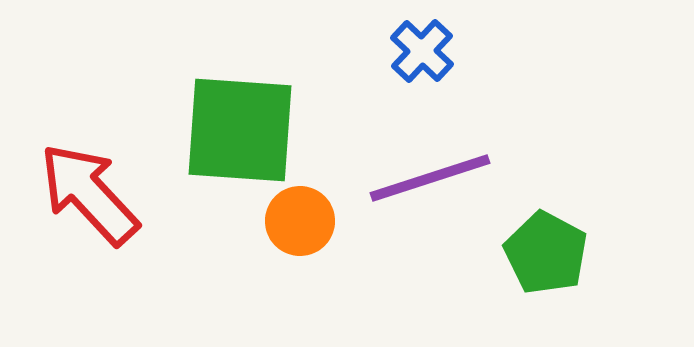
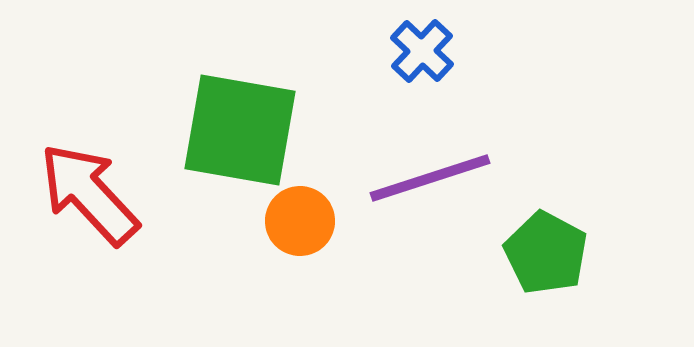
green square: rotated 6 degrees clockwise
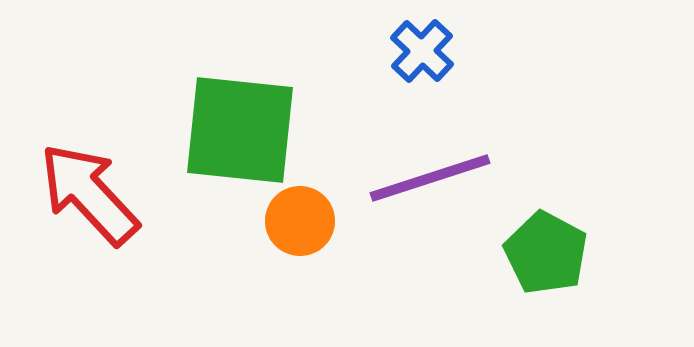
green square: rotated 4 degrees counterclockwise
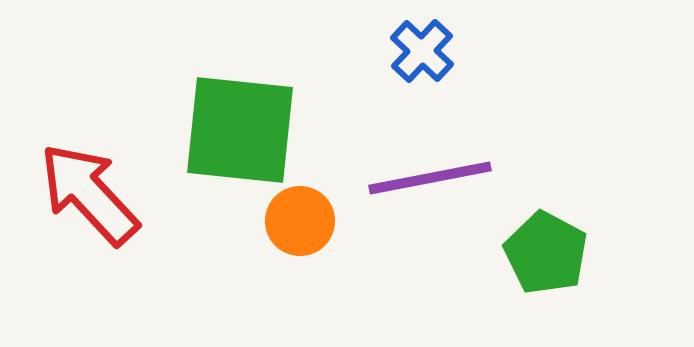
purple line: rotated 7 degrees clockwise
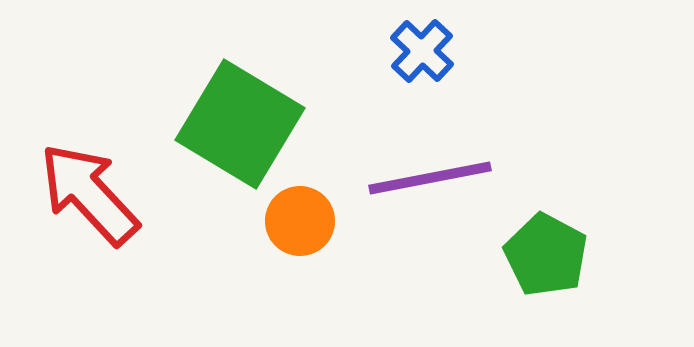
green square: moved 6 px up; rotated 25 degrees clockwise
green pentagon: moved 2 px down
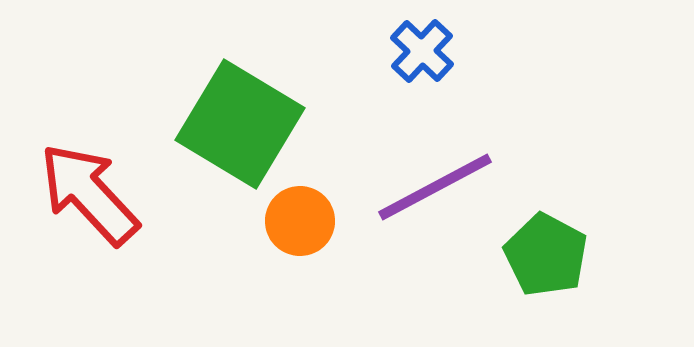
purple line: moved 5 px right, 9 px down; rotated 17 degrees counterclockwise
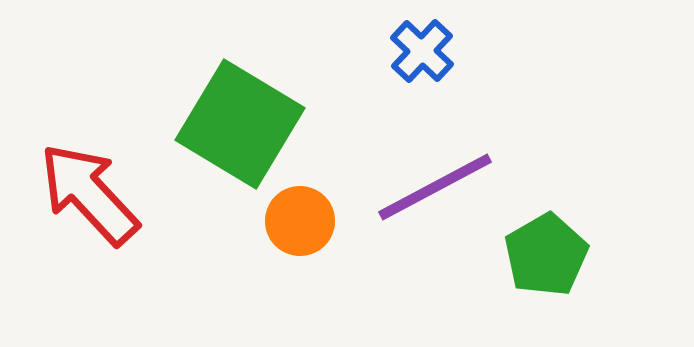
green pentagon: rotated 14 degrees clockwise
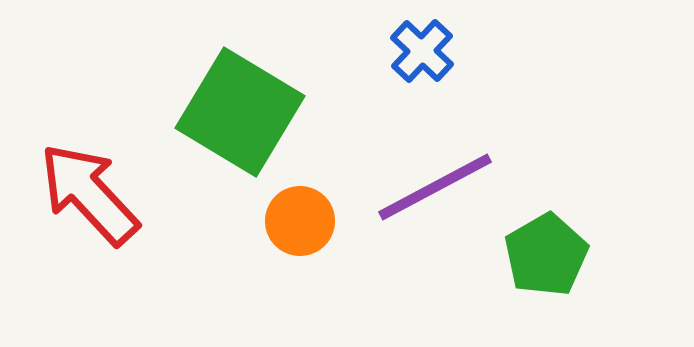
green square: moved 12 px up
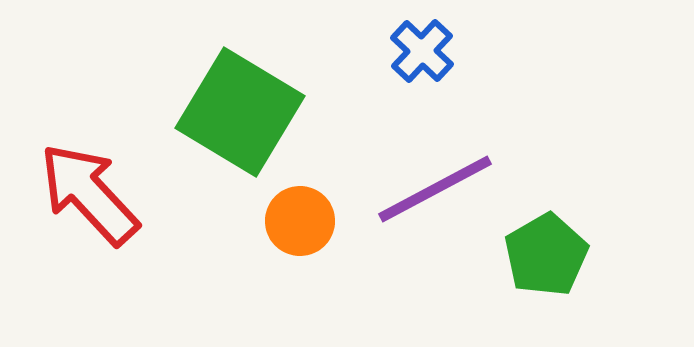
purple line: moved 2 px down
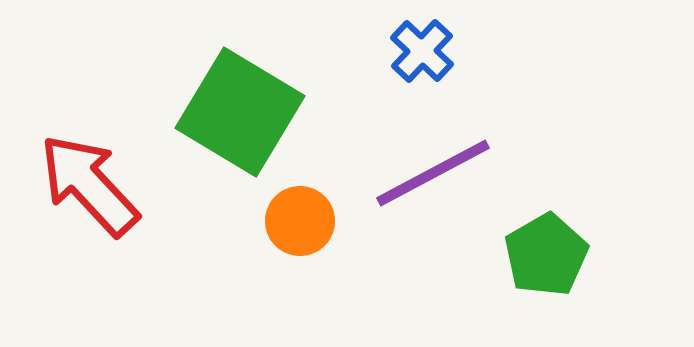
purple line: moved 2 px left, 16 px up
red arrow: moved 9 px up
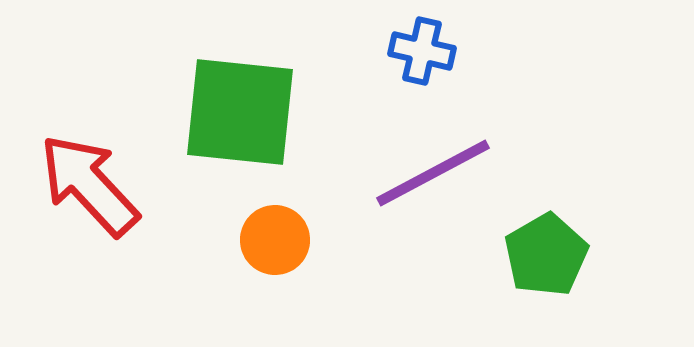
blue cross: rotated 30 degrees counterclockwise
green square: rotated 25 degrees counterclockwise
orange circle: moved 25 px left, 19 px down
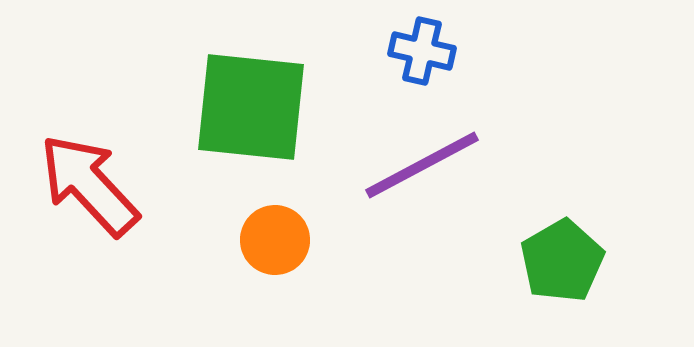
green square: moved 11 px right, 5 px up
purple line: moved 11 px left, 8 px up
green pentagon: moved 16 px right, 6 px down
